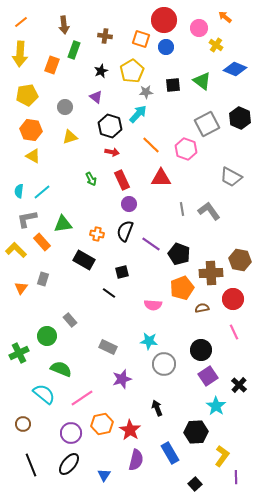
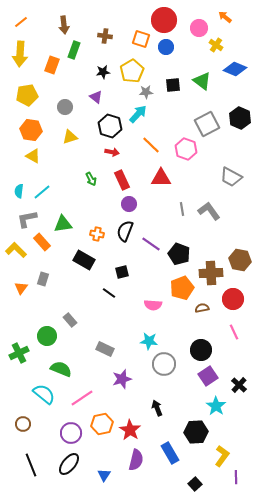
black star at (101, 71): moved 2 px right, 1 px down; rotated 16 degrees clockwise
gray rectangle at (108, 347): moved 3 px left, 2 px down
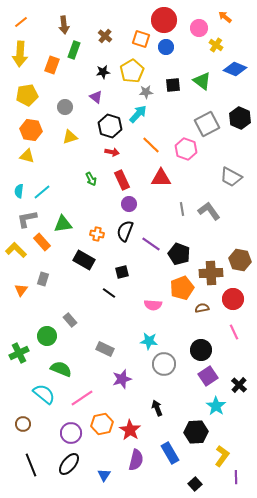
brown cross at (105, 36): rotated 32 degrees clockwise
yellow triangle at (33, 156): moved 6 px left; rotated 14 degrees counterclockwise
orange triangle at (21, 288): moved 2 px down
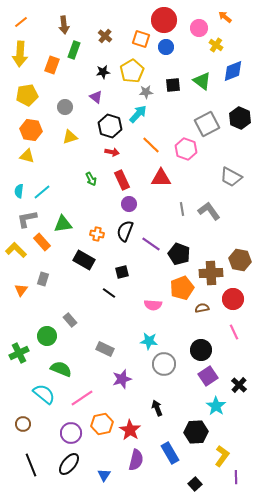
blue diamond at (235, 69): moved 2 px left, 2 px down; rotated 45 degrees counterclockwise
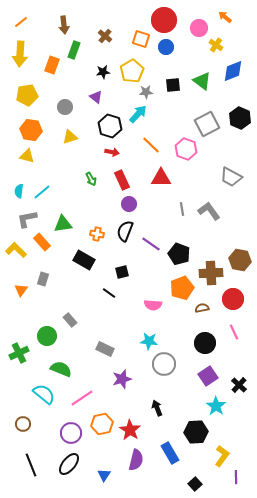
black circle at (201, 350): moved 4 px right, 7 px up
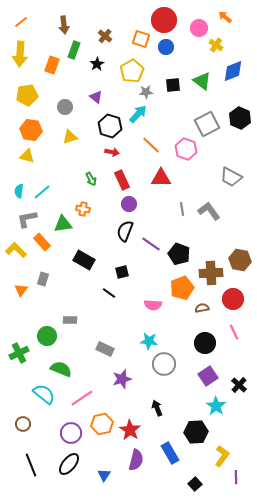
black star at (103, 72): moved 6 px left, 8 px up; rotated 24 degrees counterclockwise
orange cross at (97, 234): moved 14 px left, 25 px up
gray rectangle at (70, 320): rotated 48 degrees counterclockwise
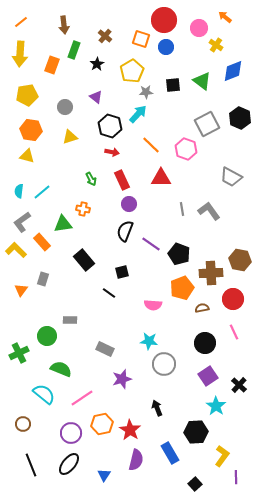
gray L-shape at (27, 219): moved 5 px left, 3 px down; rotated 25 degrees counterclockwise
black rectangle at (84, 260): rotated 20 degrees clockwise
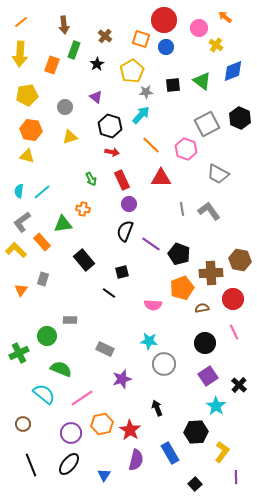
cyan arrow at (138, 114): moved 3 px right, 1 px down
gray trapezoid at (231, 177): moved 13 px left, 3 px up
yellow L-shape at (222, 456): moved 4 px up
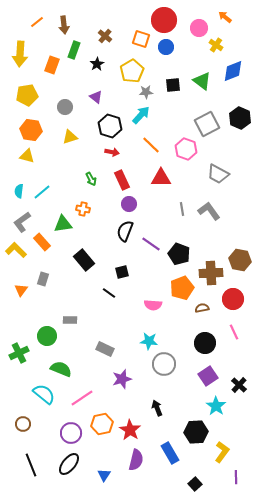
orange line at (21, 22): moved 16 px right
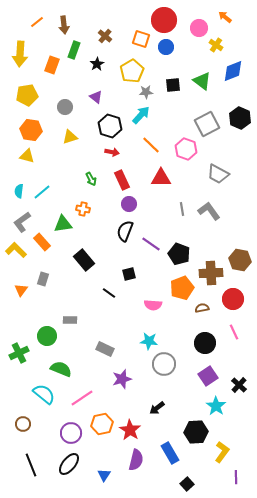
black square at (122, 272): moved 7 px right, 2 px down
black arrow at (157, 408): rotated 105 degrees counterclockwise
black square at (195, 484): moved 8 px left
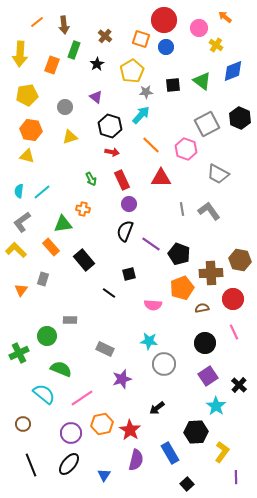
orange rectangle at (42, 242): moved 9 px right, 5 px down
